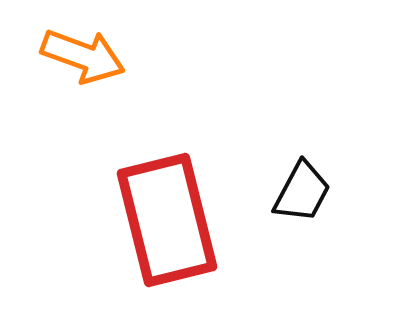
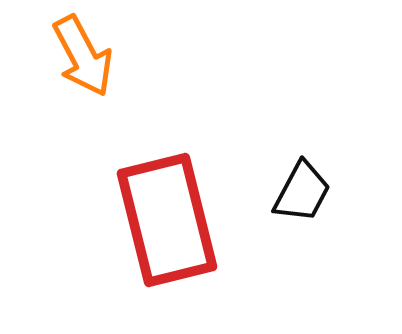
orange arrow: rotated 42 degrees clockwise
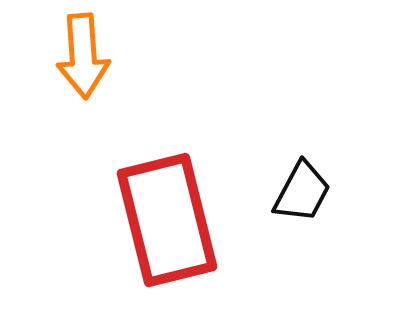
orange arrow: rotated 24 degrees clockwise
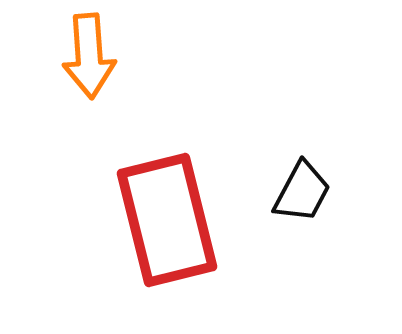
orange arrow: moved 6 px right
